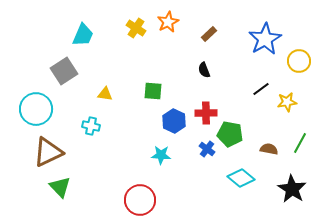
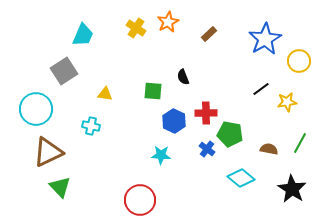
black semicircle: moved 21 px left, 7 px down
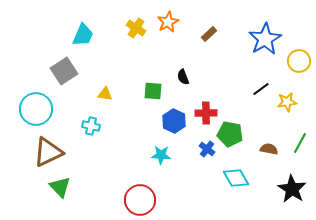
cyan diamond: moved 5 px left; rotated 20 degrees clockwise
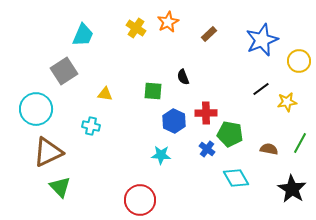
blue star: moved 3 px left, 1 px down; rotated 8 degrees clockwise
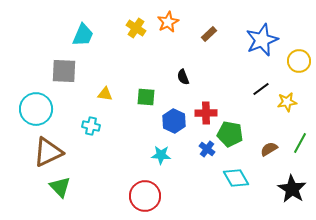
gray square: rotated 36 degrees clockwise
green square: moved 7 px left, 6 px down
brown semicircle: rotated 42 degrees counterclockwise
red circle: moved 5 px right, 4 px up
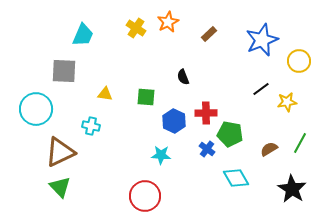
brown triangle: moved 12 px right
